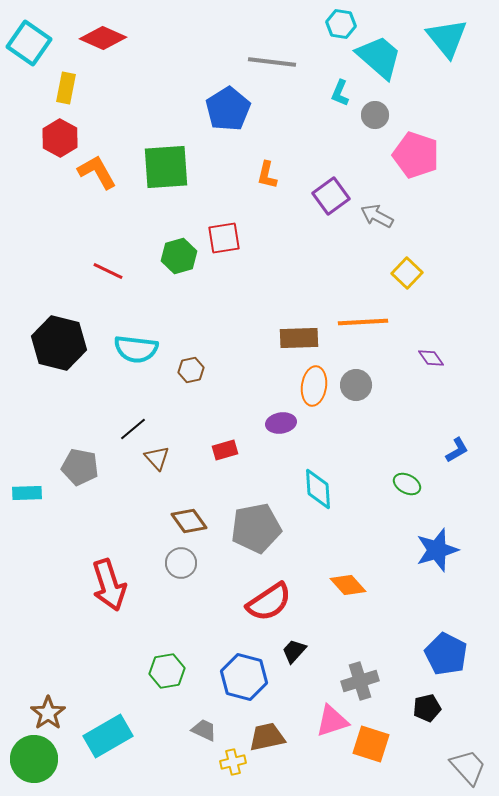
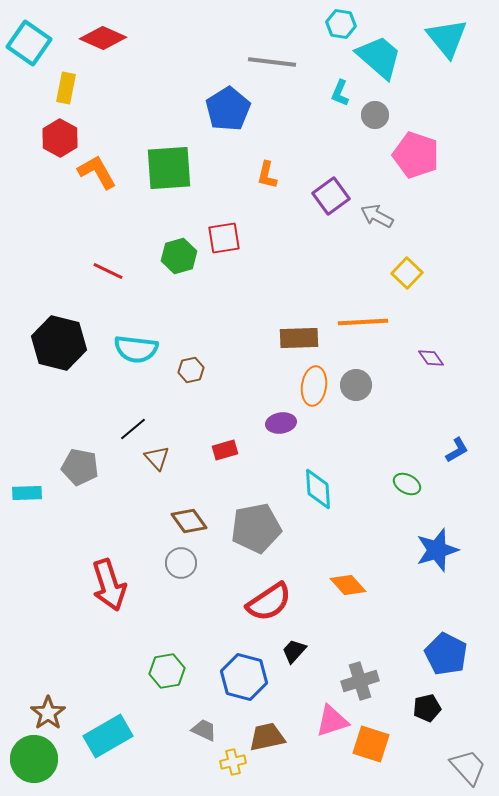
green square at (166, 167): moved 3 px right, 1 px down
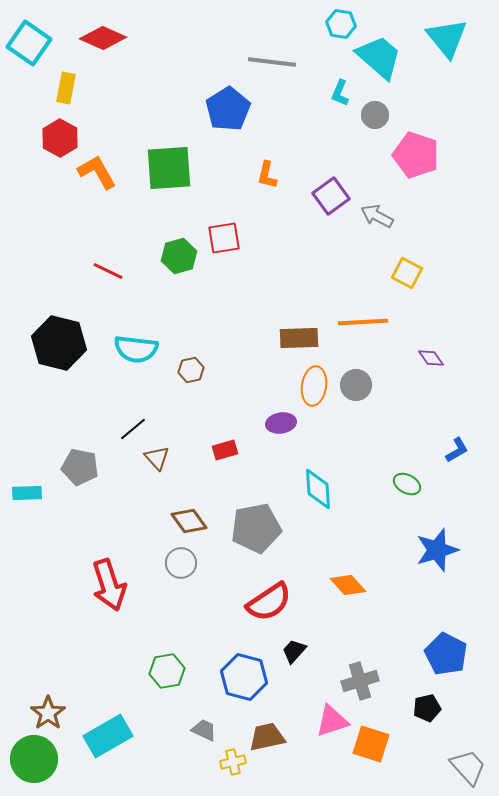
yellow square at (407, 273): rotated 16 degrees counterclockwise
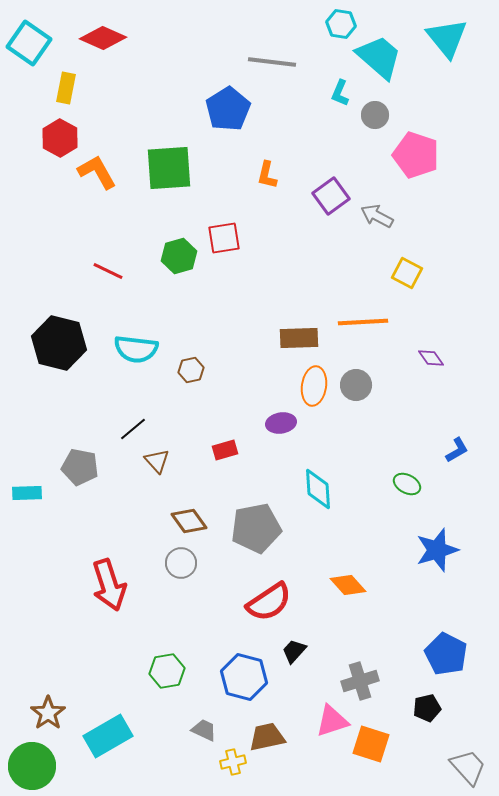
brown triangle at (157, 458): moved 3 px down
green circle at (34, 759): moved 2 px left, 7 px down
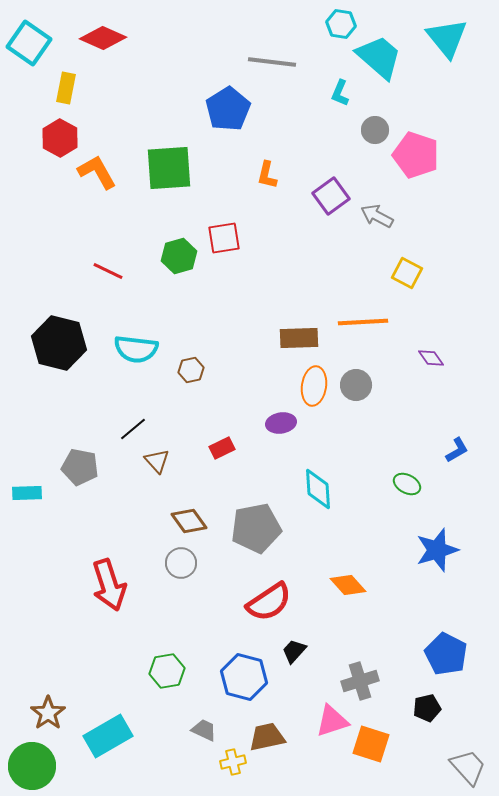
gray circle at (375, 115): moved 15 px down
red rectangle at (225, 450): moved 3 px left, 2 px up; rotated 10 degrees counterclockwise
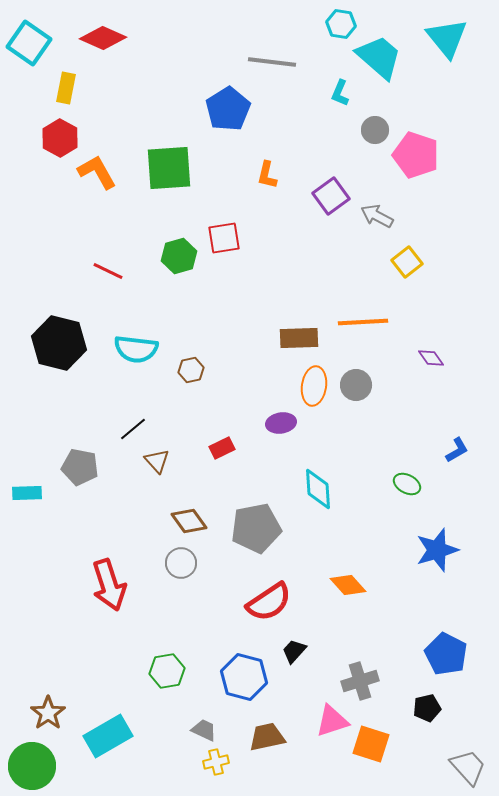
yellow square at (407, 273): moved 11 px up; rotated 24 degrees clockwise
yellow cross at (233, 762): moved 17 px left
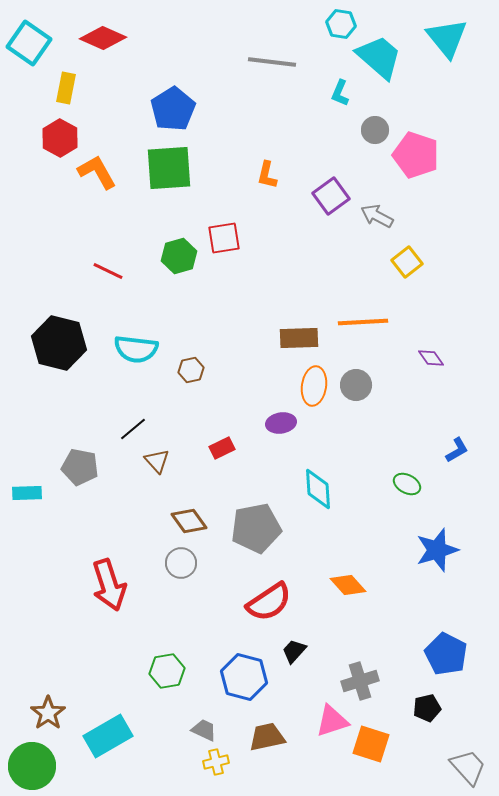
blue pentagon at (228, 109): moved 55 px left
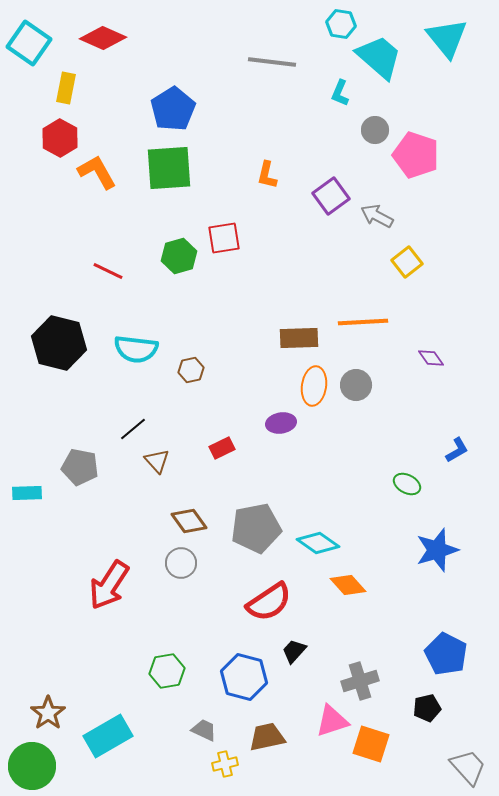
cyan diamond at (318, 489): moved 54 px down; rotated 51 degrees counterclockwise
red arrow at (109, 585): rotated 51 degrees clockwise
yellow cross at (216, 762): moved 9 px right, 2 px down
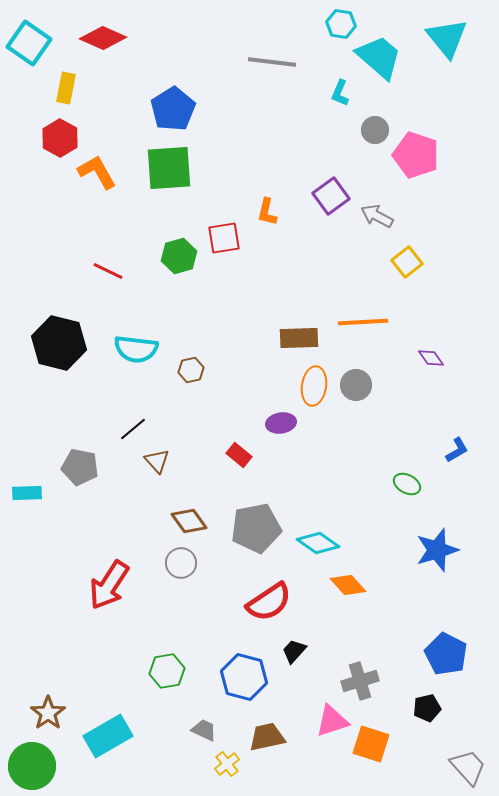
orange L-shape at (267, 175): moved 37 px down
red rectangle at (222, 448): moved 17 px right, 7 px down; rotated 65 degrees clockwise
yellow cross at (225, 764): moved 2 px right; rotated 25 degrees counterclockwise
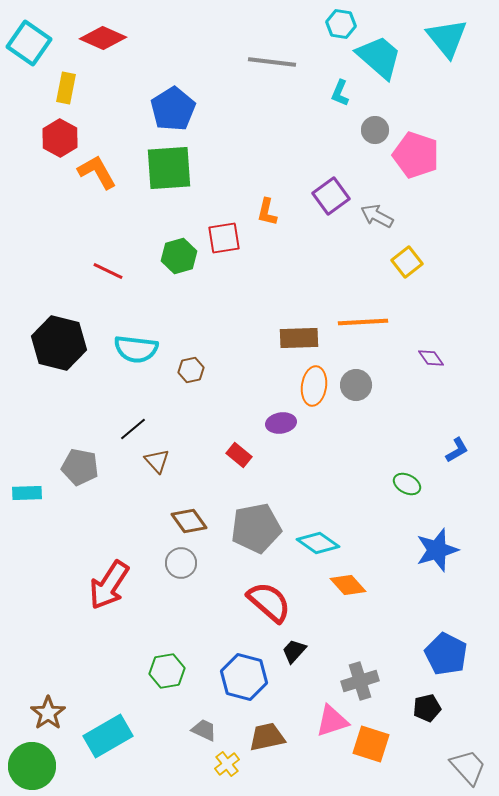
red semicircle at (269, 602): rotated 105 degrees counterclockwise
